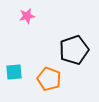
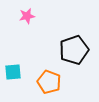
cyan square: moved 1 px left
orange pentagon: moved 3 px down
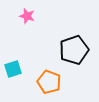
pink star: rotated 28 degrees clockwise
cyan square: moved 3 px up; rotated 12 degrees counterclockwise
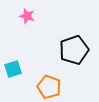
orange pentagon: moved 5 px down
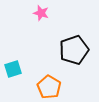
pink star: moved 14 px right, 3 px up
orange pentagon: rotated 10 degrees clockwise
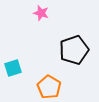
cyan square: moved 1 px up
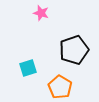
cyan square: moved 15 px right
orange pentagon: moved 11 px right
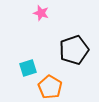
orange pentagon: moved 10 px left
